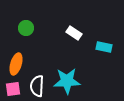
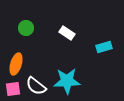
white rectangle: moved 7 px left
cyan rectangle: rotated 28 degrees counterclockwise
white semicircle: moved 1 px left; rotated 55 degrees counterclockwise
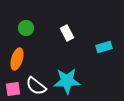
white rectangle: rotated 28 degrees clockwise
orange ellipse: moved 1 px right, 5 px up
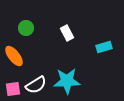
orange ellipse: moved 3 px left, 3 px up; rotated 55 degrees counterclockwise
white semicircle: moved 1 px up; rotated 70 degrees counterclockwise
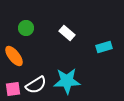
white rectangle: rotated 21 degrees counterclockwise
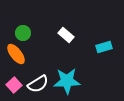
green circle: moved 3 px left, 5 px down
white rectangle: moved 1 px left, 2 px down
orange ellipse: moved 2 px right, 2 px up
white semicircle: moved 2 px right, 1 px up
pink square: moved 1 px right, 4 px up; rotated 35 degrees counterclockwise
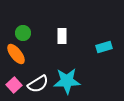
white rectangle: moved 4 px left, 1 px down; rotated 49 degrees clockwise
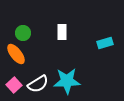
white rectangle: moved 4 px up
cyan rectangle: moved 1 px right, 4 px up
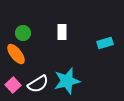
cyan star: rotated 12 degrees counterclockwise
pink square: moved 1 px left
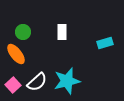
green circle: moved 1 px up
white semicircle: moved 1 px left, 2 px up; rotated 10 degrees counterclockwise
